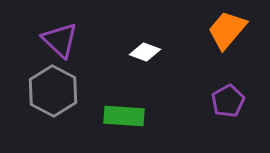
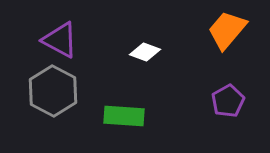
purple triangle: rotated 15 degrees counterclockwise
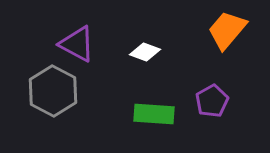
purple triangle: moved 17 px right, 4 px down
purple pentagon: moved 16 px left
green rectangle: moved 30 px right, 2 px up
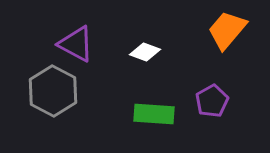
purple triangle: moved 1 px left
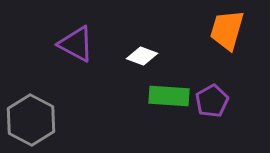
orange trapezoid: rotated 24 degrees counterclockwise
white diamond: moved 3 px left, 4 px down
gray hexagon: moved 22 px left, 29 px down
green rectangle: moved 15 px right, 18 px up
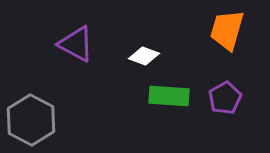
white diamond: moved 2 px right
purple pentagon: moved 13 px right, 3 px up
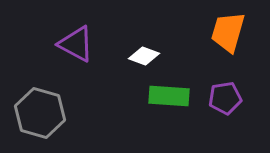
orange trapezoid: moved 1 px right, 2 px down
purple pentagon: rotated 20 degrees clockwise
gray hexagon: moved 9 px right, 7 px up; rotated 12 degrees counterclockwise
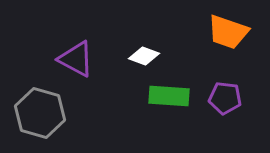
orange trapezoid: rotated 87 degrees counterclockwise
purple triangle: moved 15 px down
purple pentagon: rotated 16 degrees clockwise
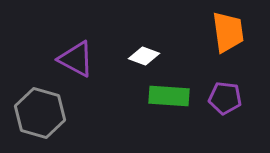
orange trapezoid: rotated 117 degrees counterclockwise
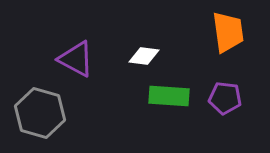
white diamond: rotated 12 degrees counterclockwise
